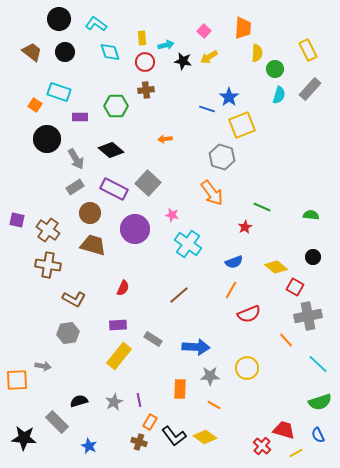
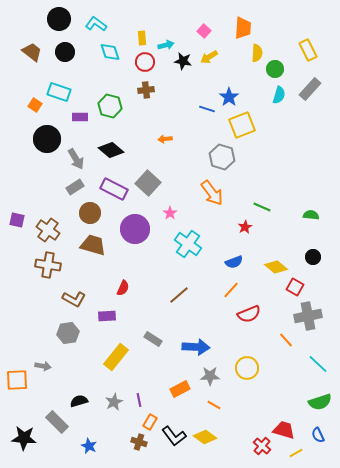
green hexagon at (116, 106): moved 6 px left; rotated 15 degrees clockwise
pink star at (172, 215): moved 2 px left, 2 px up; rotated 24 degrees clockwise
orange line at (231, 290): rotated 12 degrees clockwise
purple rectangle at (118, 325): moved 11 px left, 9 px up
yellow rectangle at (119, 356): moved 3 px left, 1 px down
orange rectangle at (180, 389): rotated 60 degrees clockwise
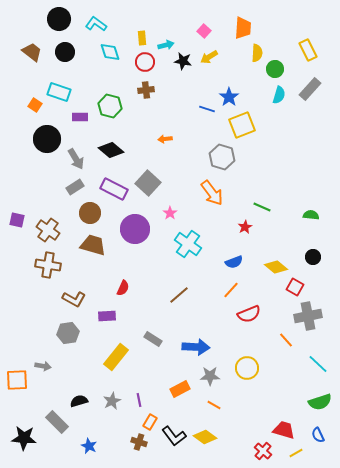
gray star at (114, 402): moved 2 px left, 1 px up
red cross at (262, 446): moved 1 px right, 5 px down
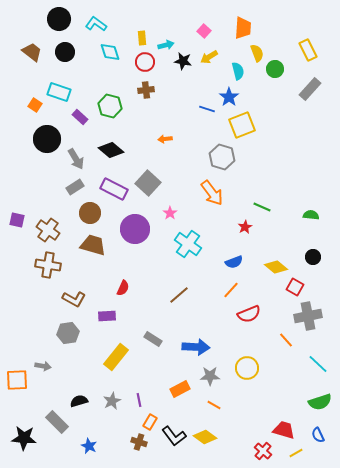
yellow semicircle at (257, 53): rotated 24 degrees counterclockwise
cyan semicircle at (279, 95): moved 41 px left, 24 px up; rotated 30 degrees counterclockwise
purple rectangle at (80, 117): rotated 42 degrees clockwise
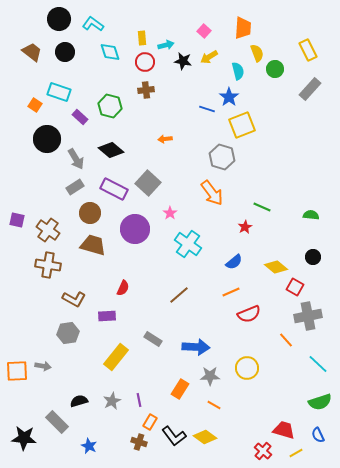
cyan L-shape at (96, 24): moved 3 px left
blue semicircle at (234, 262): rotated 18 degrees counterclockwise
orange line at (231, 290): moved 2 px down; rotated 24 degrees clockwise
orange square at (17, 380): moved 9 px up
orange rectangle at (180, 389): rotated 30 degrees counterclockwise
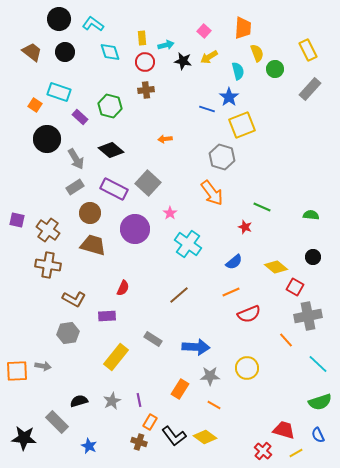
red star at (245, 227): rotated 24 degrees counterclockwise
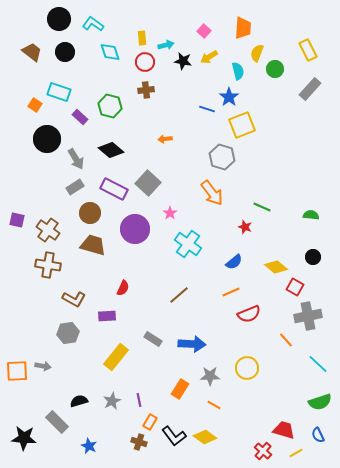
yellow semicircle at (257, 53): rotated 138 degrees counterclockwise
blue arrow at (196, 347): moved 4 px left, 3 px up
